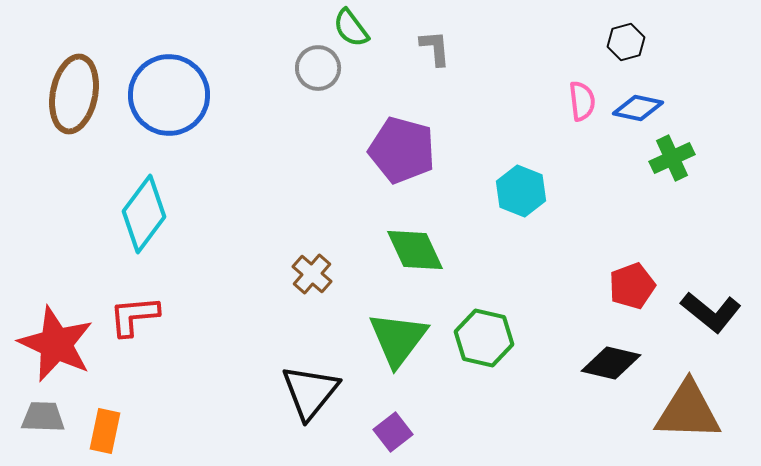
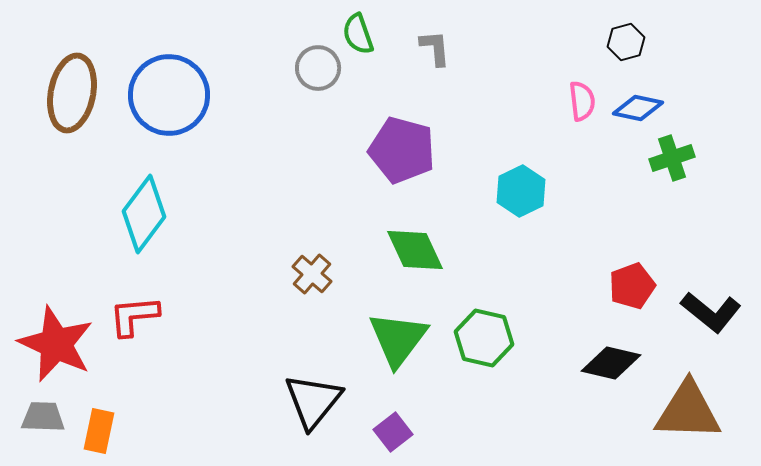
green semicircle: moved 7 px right, 6 px down; rotated 18 degrees clockwise
brown ellipse: moved 2 px left, 1 px up
green cross: rotated 6 degrees clockwise
cyan hexagon: rotated 12 degrees clockwise
black triangle: moved 3 px right, 9 px down
orange rectangle: moved 6 px left
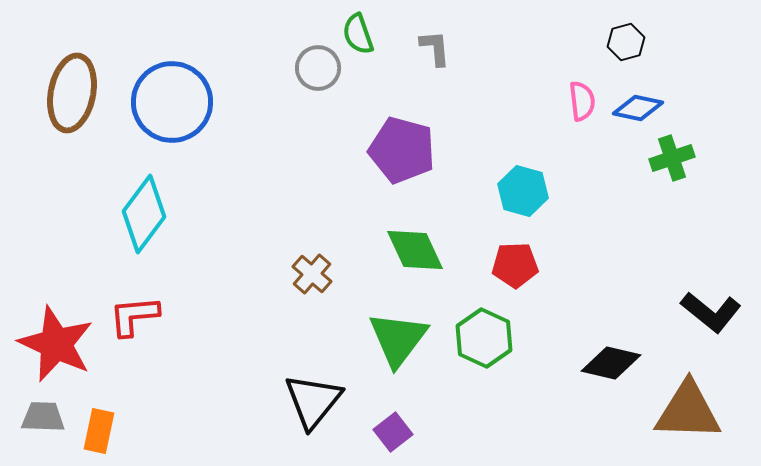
blue circle: moved 3 px right, 7 px down
cyan hexagon: moved 2 px right; rotated 18 degrees counterclockwise
red pentagon: moved 117 px left, 21 px up; rotated 18 degrees clockwise
green hexagon: rotated 12 degrees clockwise
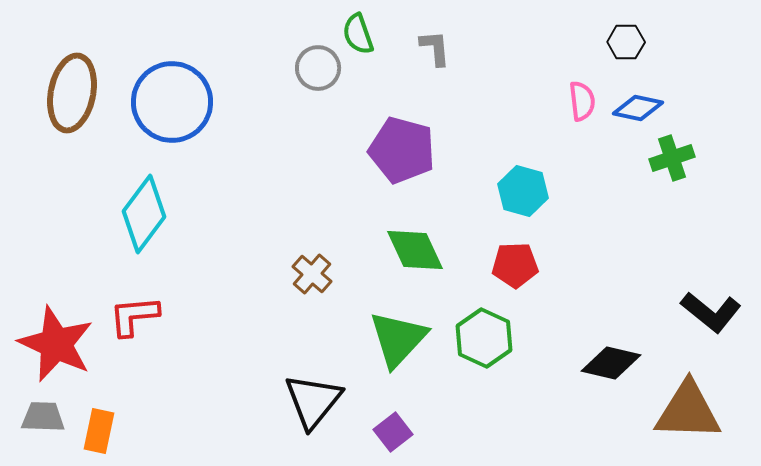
black hexagon: rotated 15 degrees clockwise
green triangle: rotated 6 degrees clockwise
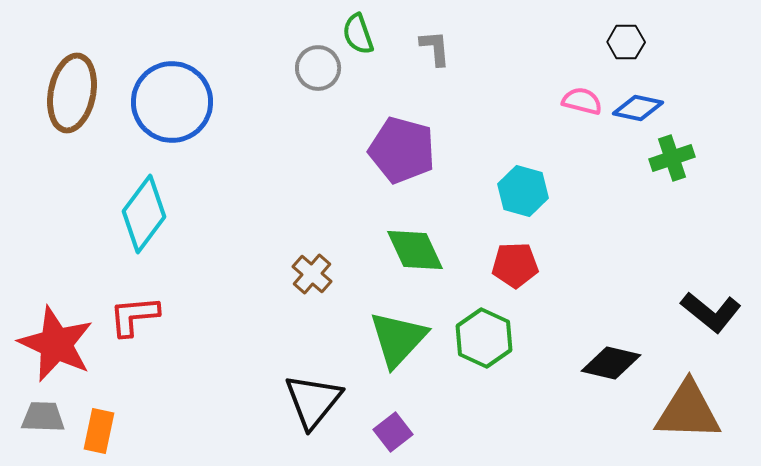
pink semicircle: rotated 69 degrees counterclockwise
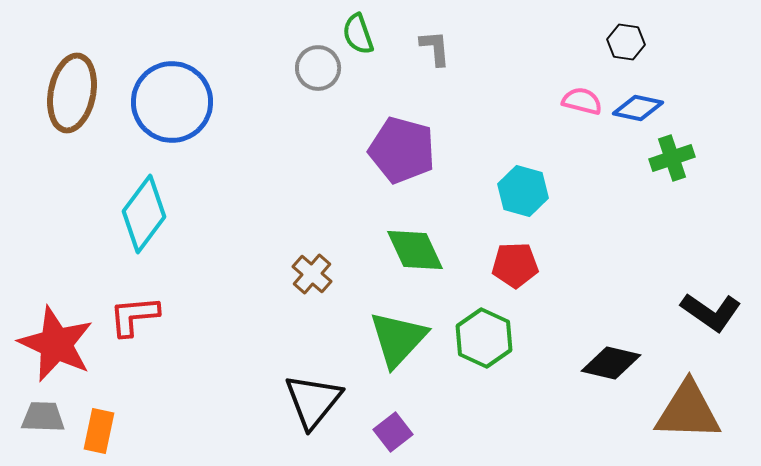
black hexagon: rotated 9 degrees clockwise
black L-shape: rotated 4 degrees counterclockwise
